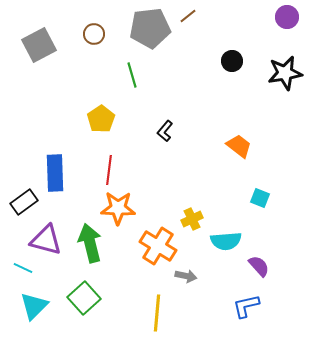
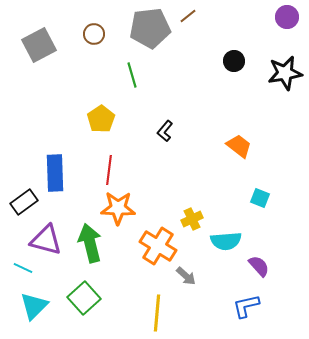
black circle: moved 2 px right
gray arrow: rotated 30 degrees clockwise
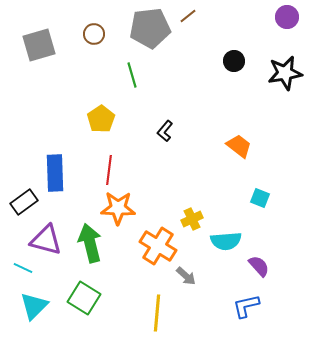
gray square: rotated 12 degrees clockwise
green square: rotated 16 degrees counterclockwise
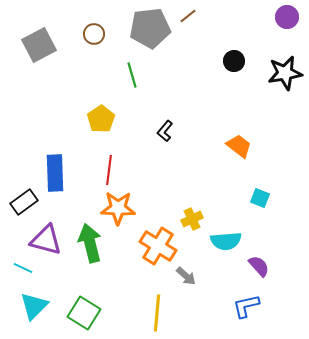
gray square: rotated 12 degrees counterclockwise
green square: moved 15 px down
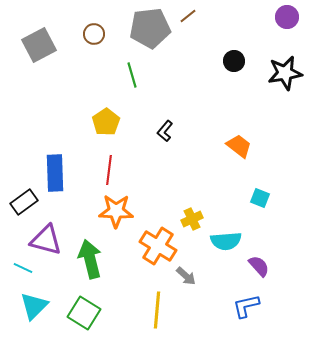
yellow pentagon: moved 5 px right, 3 px down
orange star: moved 2 px left, 3 px down
green arrow: moved 16 px down
yellow line: moved 3 px up
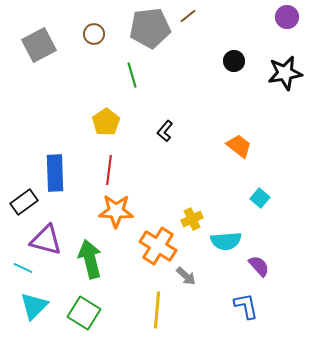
cyan square: rotated 18 degrees clockwise
blue L-shape: rotated 92 degrees clockwise
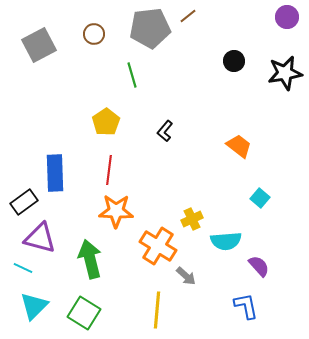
purple triangle: moved 6 px left, 2 px up
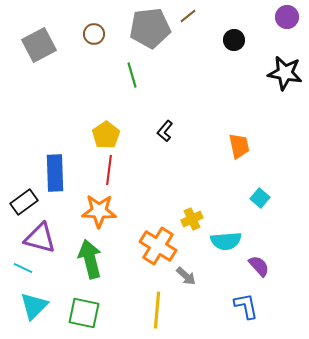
black circle: moved 21 px up
black star: rotated 20 degrees clockwise
yellow pentagon: moved 13 px down
orange trapezoid: rotated 40 degrees clockwise
orange star: moved 17 px left
green square: rotated 20 degrees counterclockwise
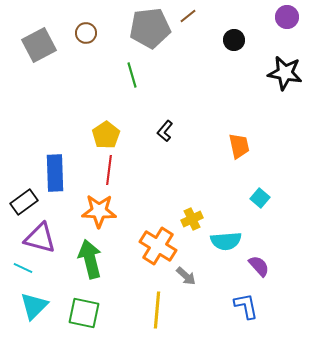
brown circle: moved 8 px left, 1 px up
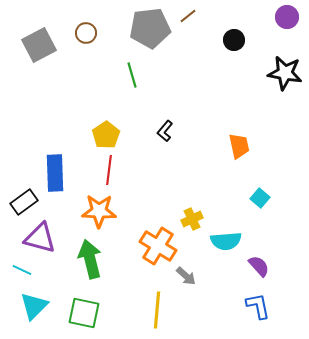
cyan line: moved 1 px left, 2 px down
blue L-shape: moved 12 px right
